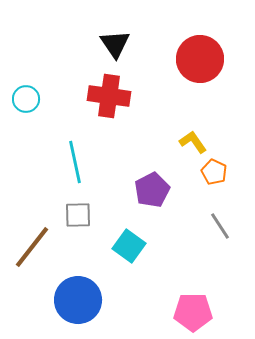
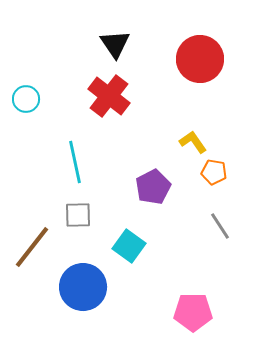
red cross: rotated 30 degrees clockwise
orange pentagon: rotated 15 degrees counterclockwise
purple pentagon: moved 1 px right, 3 px up
blue circle: moved 5 px right, 13 px up
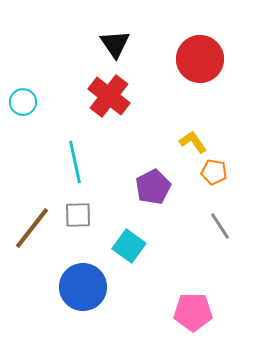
cyan circle: moved 3 px left, 3 px down
brown line: moved 19 px up
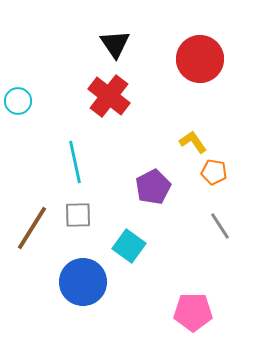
cyan circle: moved 5 px left, 1 px up
brown line: rotated 6 degrees counterclockwise
blue circle: moved 5 px up
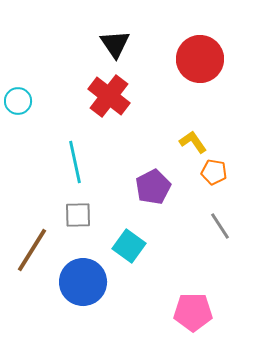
brown line: moved 22 px down
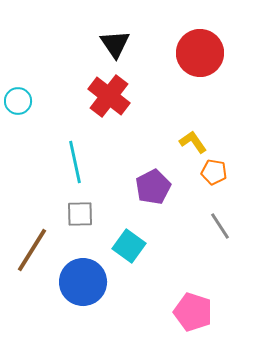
red circle: moved 6 px up
gray square: moved 2 px right, 1 px up
pink pentagon: rotated 18 degrees clockwise
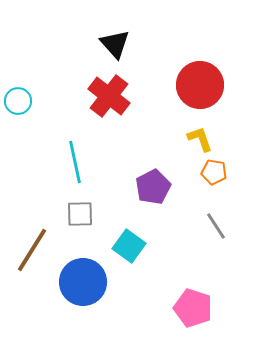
black triangle: rotated 8 degrees counterclockwise
red circle: moved 32 px down
yellow L-shape: moved 7 px right, 3 px up; rotated 16 degrees clockwise
gray line: moved 4 px left
pink pentagon: moved 4 px up
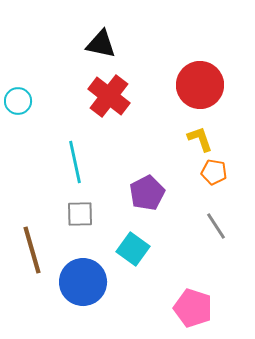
black triangle: moved 14 px left; rotated 36 degrees counterclockwise
purple pentagon: moved 6 px left, 6 px down
cyan square: moved 4 px right, 3 px down
brown line: rotated 48 degrees counterclockwise
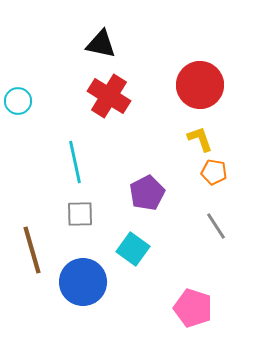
red cross: rotated 6 degrees counterclockwise
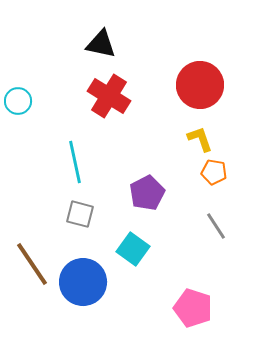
gray square: rotated 16 degrees clockwise
brown line: moved 14 px down; rotated 18 degrees counterclockwise
